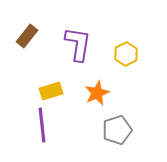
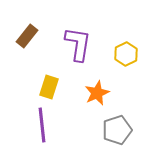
yellow rectangle: moved 2 px left, 4 px up; rotated 55 degrees counterclockwise
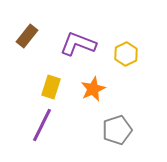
purple L-shape: rotated 78 degrees counterclockwise
yellow rectangle: moved 2 px right
orange star: moved 4 px left, 4 px up
purple line: rotated 32 degrees clockwise
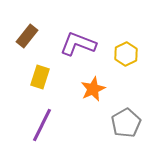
yellow rectangle: moved 11 px left, 10 px up
gray pentagon: moved 9 px right, 7 px up; rotated 12 degrees counterclockwise
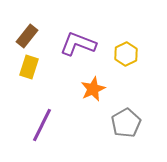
yellow rectangle: moved 11 px left, 10 px up
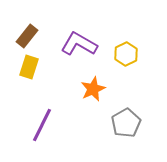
purple L-shape: moved 1 px right; rotated 9 degrees clockwise
